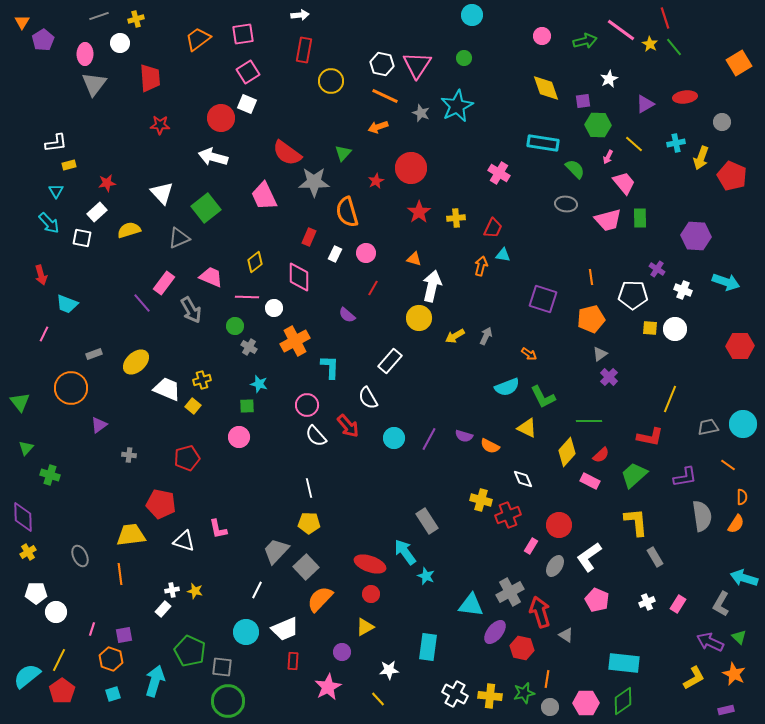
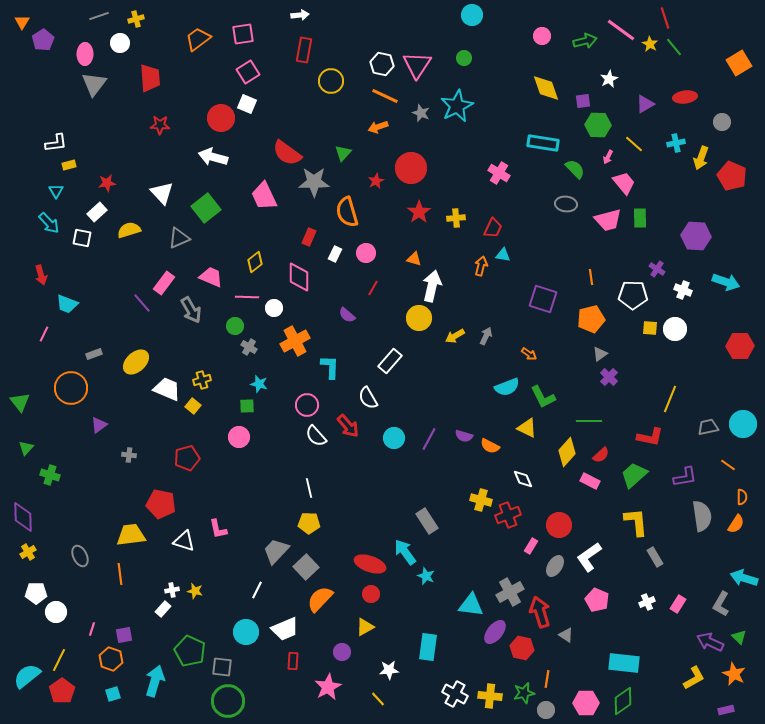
gray circle at (550, 707): moved 4 px left, 3 px down
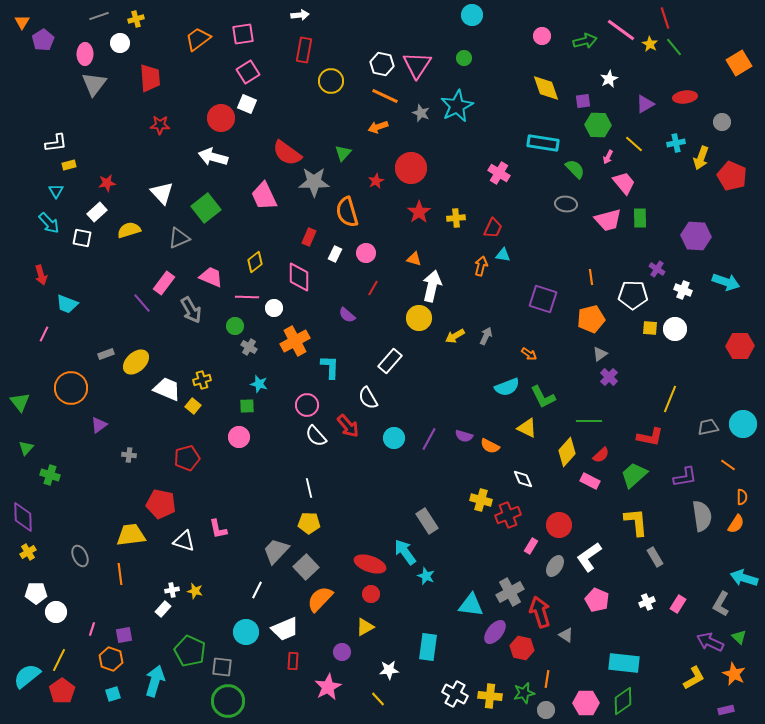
gray rectangle at (94, 354): moved 12 px right
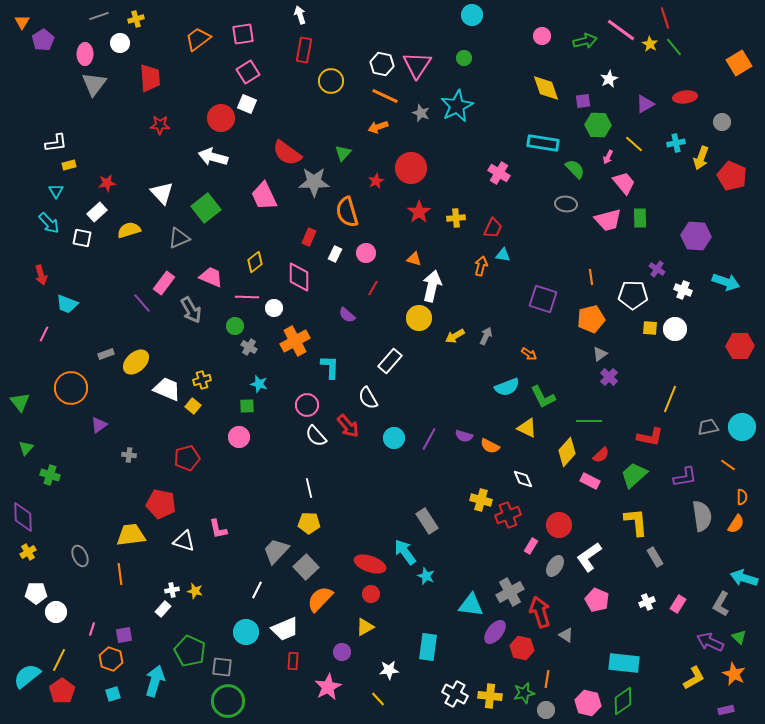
white arrow at (300, 15): rotated 102 degrees counterclockwise
cyan circle at (743, 424): moved 1 px left, 3 px down
pink hexagon at (586, 703): moved 2 px right; rotated 15 degrees clockwise
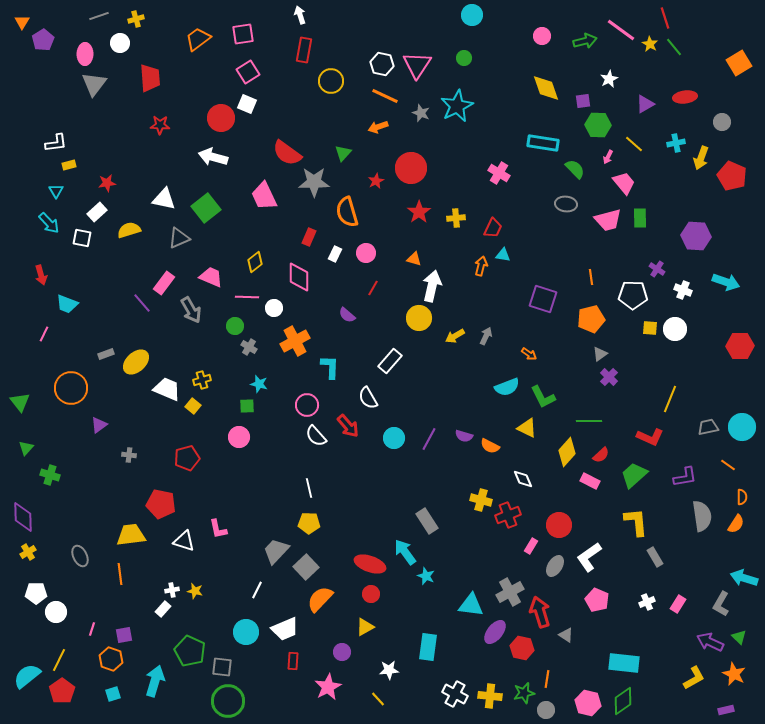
white triangle at (162, 193): moved 2 px right, 6 px down; rotated 35 degrees counterclockwise
red L-shape at (650, 437): rotated 12 degrees clockwise
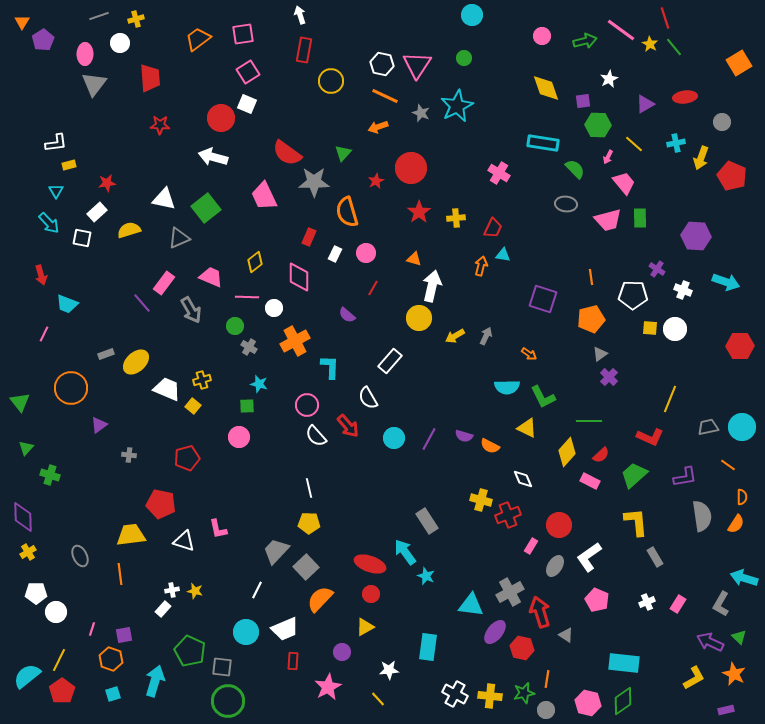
cyan semicircle at (507, 387): rotated 20 degrees clockwise
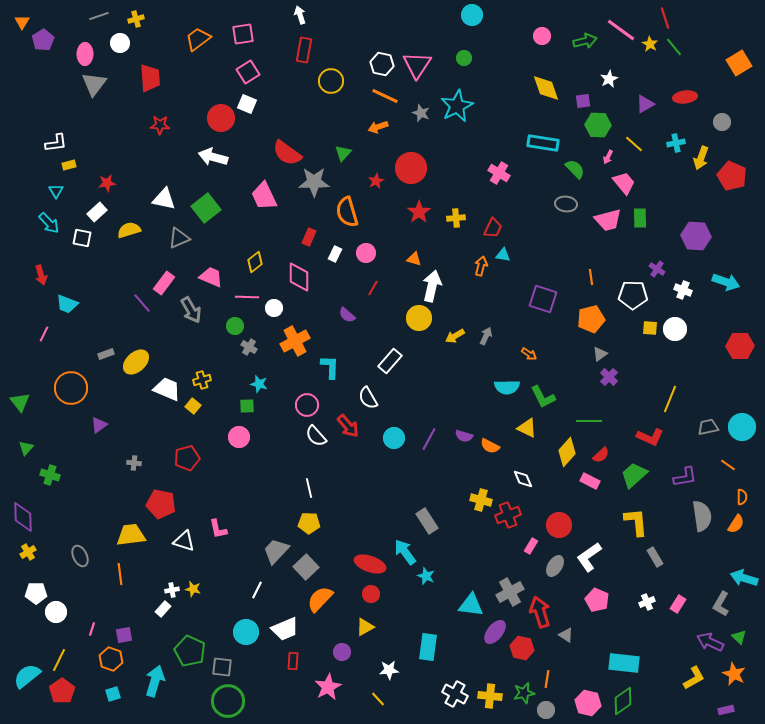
gray cross at (129, 455): moved 5 px right, 8 px down
yellow star at (195, 591): moved 2 px left, 2 px up
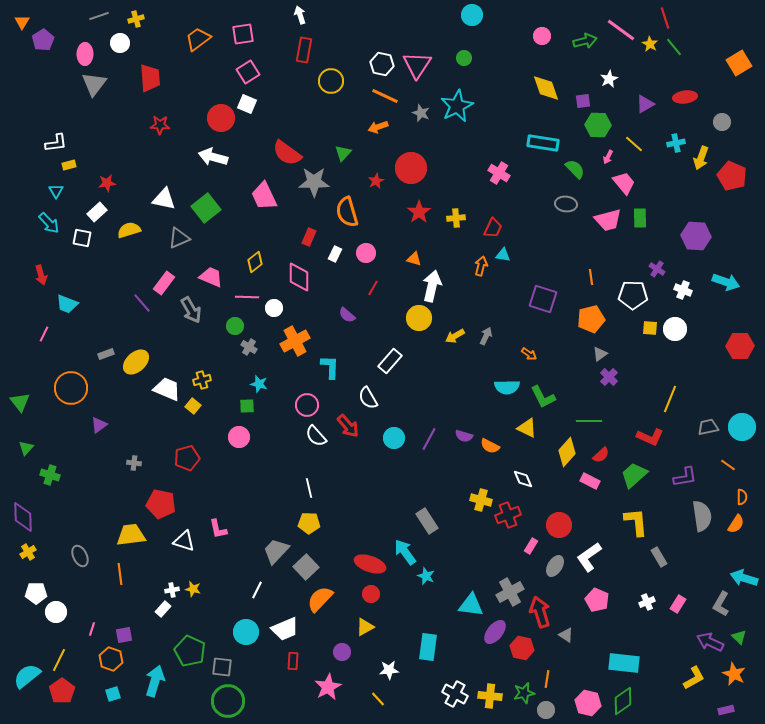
gray rectangle at (655, 557): moved 4 px right
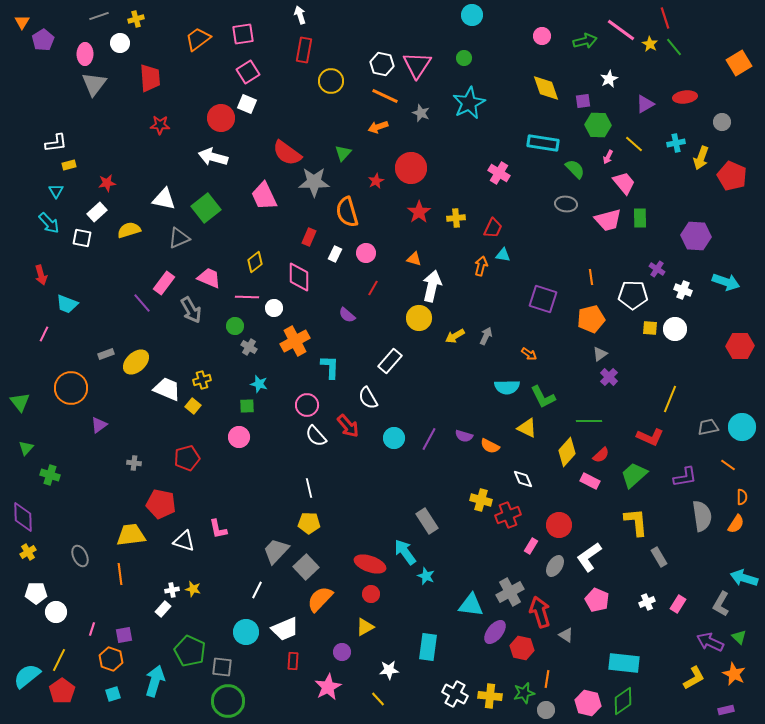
cyan star at (457, 106): moved 12 px right, 3 px up
pink trapezoid at (211, 277): moved 2 px left, 1 px down
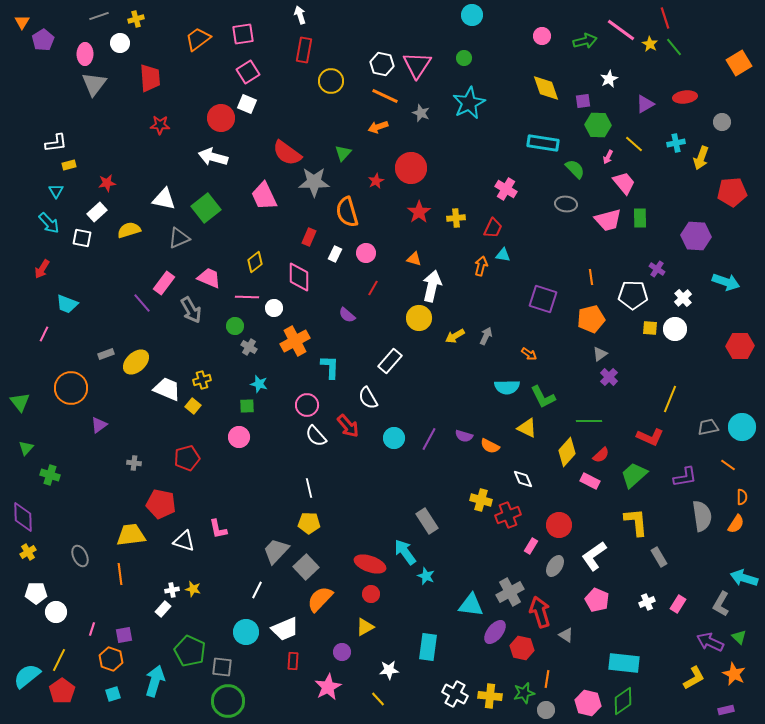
pink cross at (499, 173): moved 7 px right, 16 px down
red pentagon at (732, 176): moved 16 px down; rotated 28 degrees counterclockwise
red arrow at (41, 275): moved 1 px right, 6 px up; rotated 48 degrees clockwise
white cross at (683, 290): moved 8 px down; rotated 24 degrees clockwise
white L-shape at (589, 557): moved 5 px right, 1 px up
